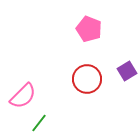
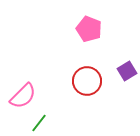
red circle: moved 2 px down
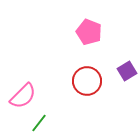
pink pentagon: moved 3 px down
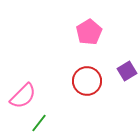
pink pentagon: rotated 20 degrees clockwise
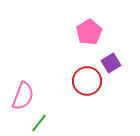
purple square: moved 16 px left, 8 px up
pink semicircle: rotated 24 degrees counterclockwise
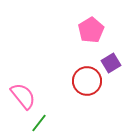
pink pentagon: moved 2 px right, 2 px up
pink semicircle: rotated 60 degrees counterclockwise
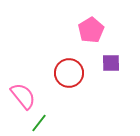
purple square: rotated 30 degrees clockwise
red circle: moved 18 px left, 8 px up
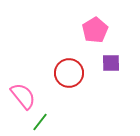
pink pentagon: moved 4 px right
green line: moved 1 px right, 1 px up
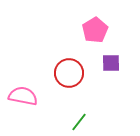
pink semicircle: rotated 40 degrees counterclockwise
green line: moved 39 px right
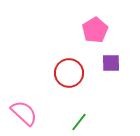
pink semicircle: moved 1 px right, 17 px down; rotated 32 degrees clockwise
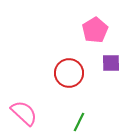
green line: rotated 12 degrees counterclockwise
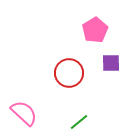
green line: rotated 24 degrees clockwise
